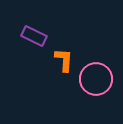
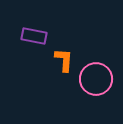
purple rectangle: rotated 15 degrees counterclockwise
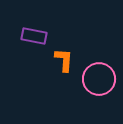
pink circle: moved 3 px right
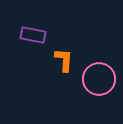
purple rectangle: moved 1 px left, 1 px up
